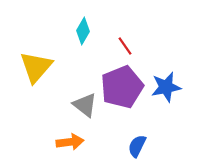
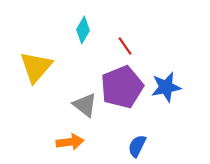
cyan diamond: moved 1 px up
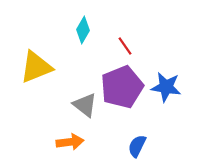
yellow triangle: rotated 27 degrees clockwise
blue star: rotated 20 degrees clockwise
